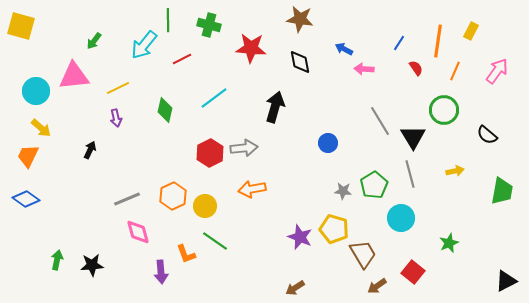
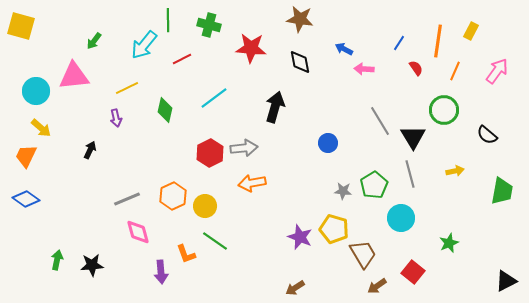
yellow line at (118, 88): moved 9 px right
orange trapezoid at (28, 156): moved 2 px left
orange arrow at (252, 189): moved 6 px up
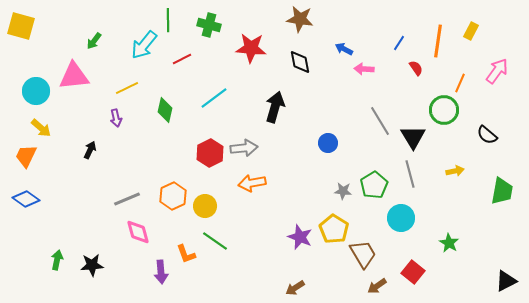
orange line at (455, 71): moved 5 px right, 12 px down
yellow pentagon at (334, 229): rotated 16 degrees clockwise
green star at (449, 243): rotated 18 degrees counterclockwise
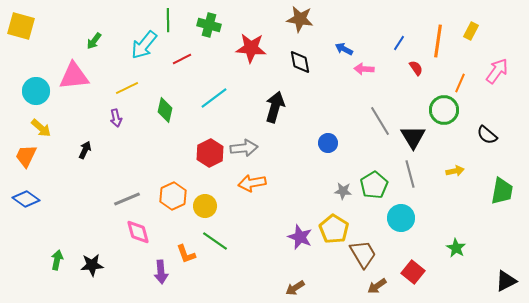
black arrow at (90, 150): moved 5 px left
green star at (449, 243): moved 7 px right, 5 px down
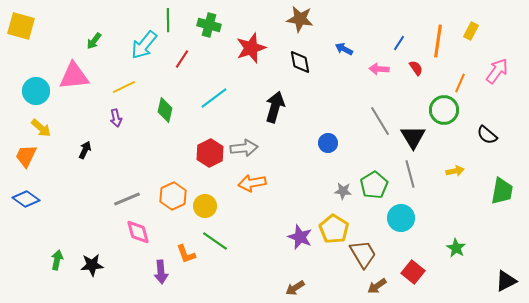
red star at (251, 48): rotated 24 degrees counterclockwise
red line at (182, 59): rotated 30 degrees counterclockwise
pink arrow at (364, 69): moved 15 px right
yellow line at (127, 88): moved 3 px left, 1 px up
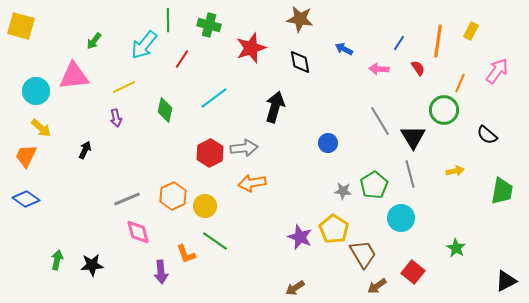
red semicircle at (416, 68): moved 2 px right
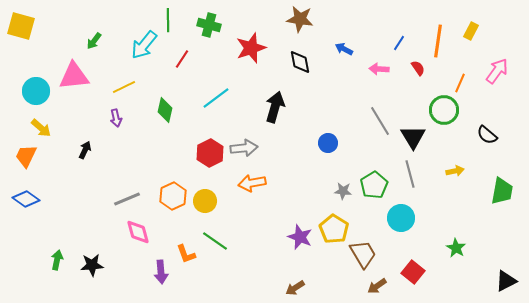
cyan line at (214, 98): moved 2 px right
yellow circle at (205, 206): moved 5 px up
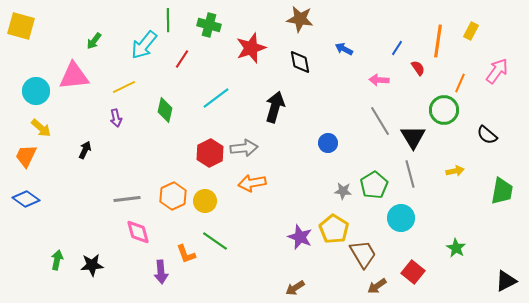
blue line at (399, 43): moved 2 px left, 5 px down
pink arrow at (379, 69): moved 11 px down
gray line at (127, 199): rotated 16 degrees clockwise
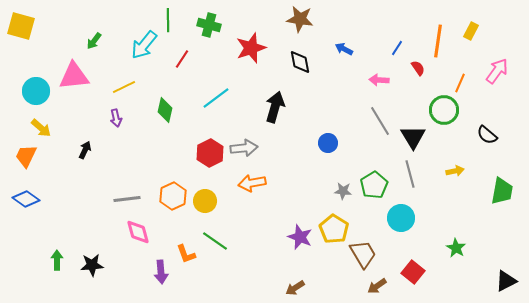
green arrow at (57, 260): rotated 12 degrees counterclockwise
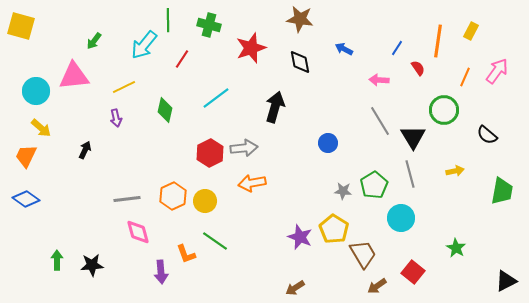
orange line at (460, 83): moved 5 px right, 6 px up
